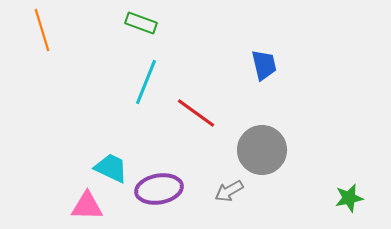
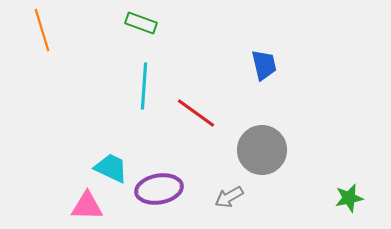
cyan line: moved 2 px left, 4 px down; rotated 18 degrees counterclockwise
gray arrow: moved 6 px down
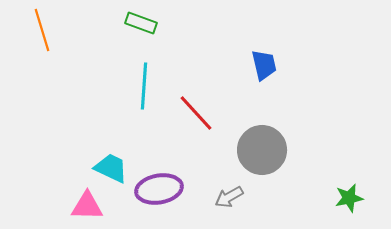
red line: rotated 12 degrees clockwise
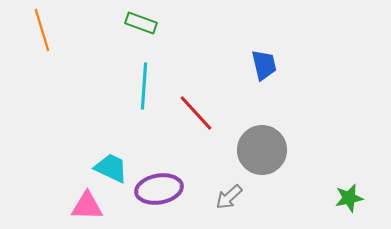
gray arrow: rotated 12 degrees counterclockwise
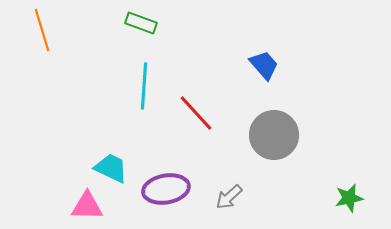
blue trapezoid: rotated 28 degrees counterclockwise
gray circle: moved 12 px right, 15 px up
purple ellipse: moved 7 px right
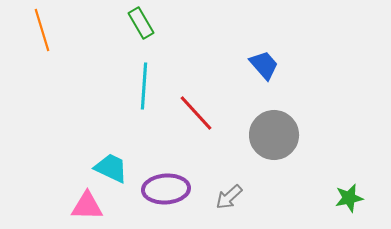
green rectangle: rotated 40 degrees clockwise
purple ellipse: rotated 6 degrees clockwise
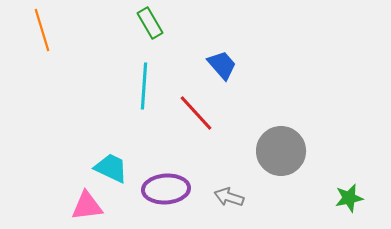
green rectangle: moved 9 px right
blue trapezoid: moved 42 px left
gray circle: moved 7 px right, 16 px down
gray arrow: rotated 60 degrees clockwise
pink triangle: rotated 8 degrees counterclockwise
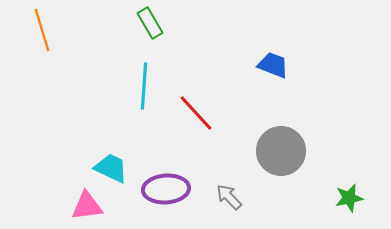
blue trapezoid: moved 51 px right; rotated 28 degrees counterclockwise
gray arrow: rotated 28 degrees clockwise
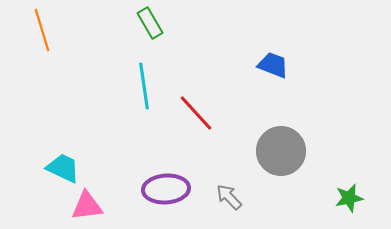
cyan line: rotated 12 degrees counterclockwise
cyan trapezoid: moved 48 px left
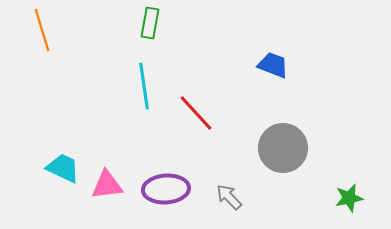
green rectangle: rotated 40 degrees clockwise
gray circle: moved 2 px right, 3 px up
pink triangle: moved 20 px right, 21 px up
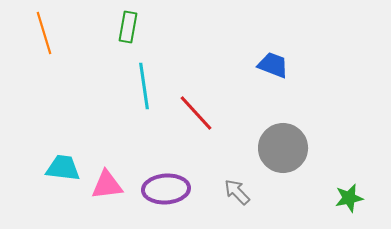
green rectangle: moved 22 px left, 4 px down
orange line: moved 2 px right, 3 px down
cyan trapezoid: rotated 18 degrees counterclockwise
gray arrow: moved 8 px right, 5 px up
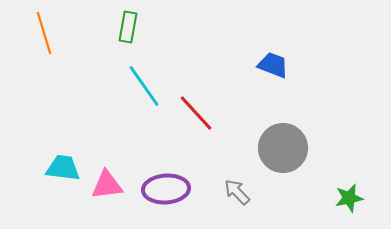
cyan line: rotated 27 degrees counterclockwise
